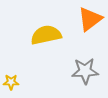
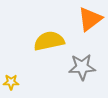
yellow semicircle: moved 3 px right, 6 px down
gray star: moved 3 px left, 4 px up
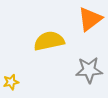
gray star: moved 7 px right, 3 px down
yellow star: rotated 14 degrees counterclockwise
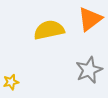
yellow semicircle: moved 11 px up
gray star: rotated 20 degrees counterclockwise
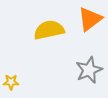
yellow star: rotated 14 degrees clockwise
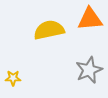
orange triangle: rotated 32 degrees clockwise
yellow star: moved 2 px right, 4 px up
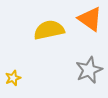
orange triangle: rotated 40 degrees clockwise
yellow star: rotated 21 degrees counterclockwise
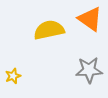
gray star: rotated 20 degrees clockwise
yellow star: moved 2 px up
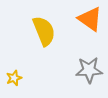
yellow semicircle: moved 5 px left, 1 px down; rotated 80 degrees clockwise
yellow star: moved 1 px right, 2 px down
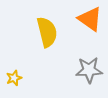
yellow semicircle: moved 3 px right, 1 px down; rotated 8 degrees clockwise
